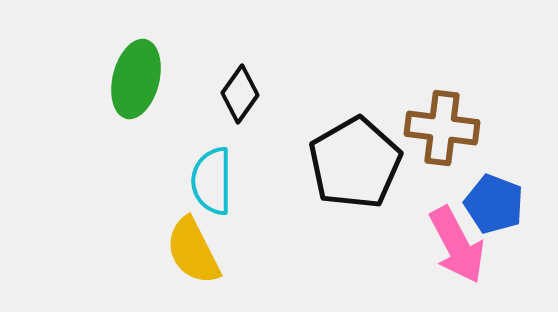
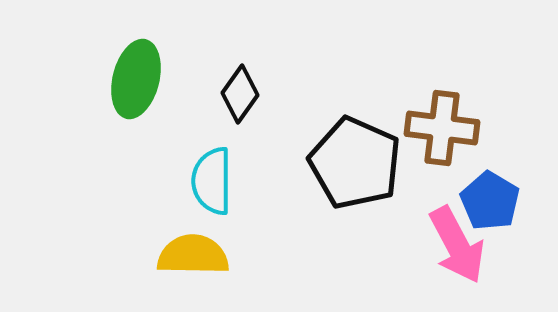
black pentagon: rotated 18 degrees counterclockwise
blue pentagon: moved 4 px left, 3 px up; rotated 10 degrees clockwise
yellow semicircle: moved 4 px down; rotated 118 degrees clockwise
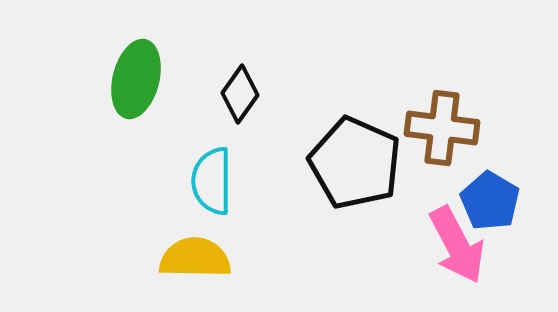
yellow semicircle: moved 2 px right, 3 px down
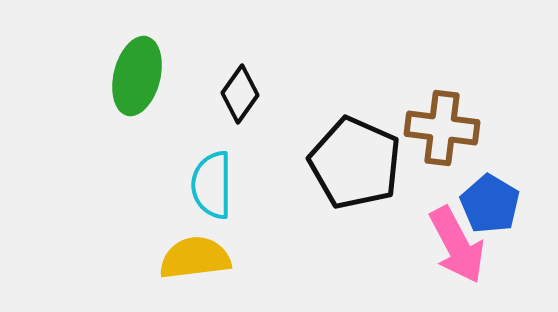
green ellipse: moved 1 px right, 3 px up
cyan semicircle: moved 4 px down
blue pentagon: moved 3 px down
yellow semicircle: rotated 8 degrees counterclockwise
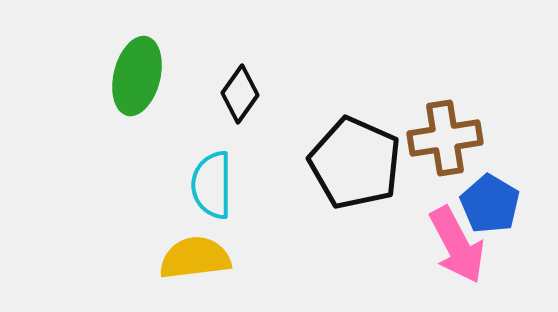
brown cross: moved 3 px right, 10 px down; rotated 16 degrees counterclockwise
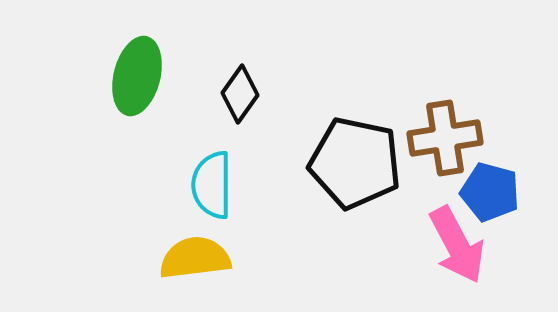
black pentagon: rotated 12 degrees counterclockwise
blue pentagon: moved 12 px up; rotated 16 degrees counterclockwise
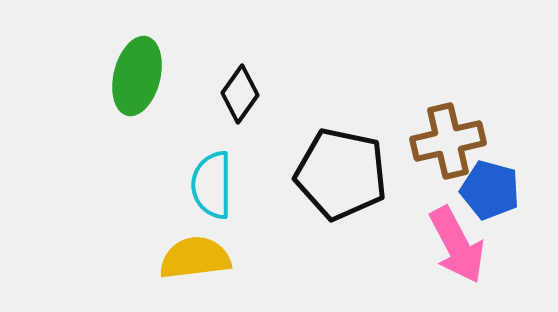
brown cross: moved 3 px right, 3 px down; rotated 4 degrees counterclockwise
black pentagon: moved 14 px left, 11 px down
blue pentagon: moved 2 px up
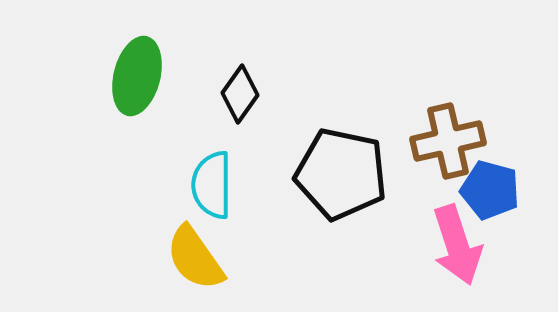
pink arrow: rotated 10 degrees clockwise
yellow semicircle: rotated 118 degrees counterclockwise
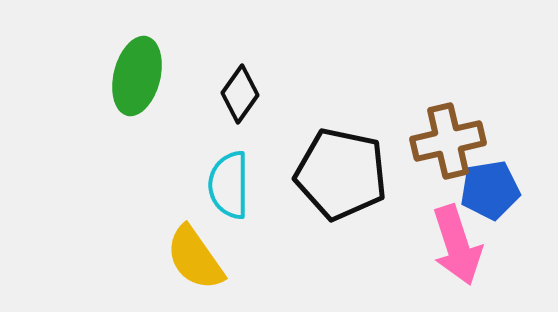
cyan semicircle: moved 17 px right
blue pentagon: rotated 24 degrees counterclockwise
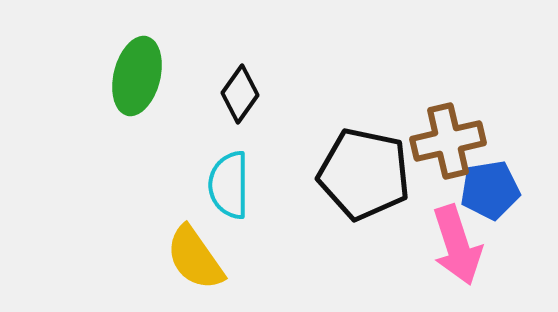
black pentagon: moved 23 px right
